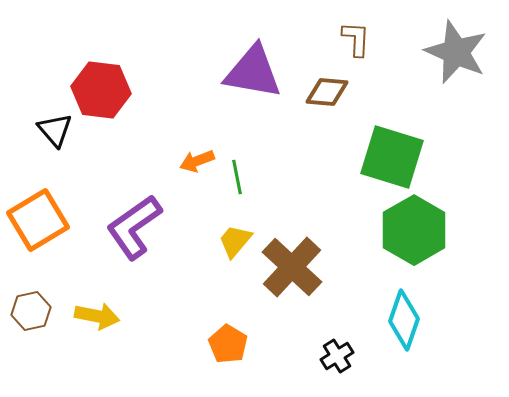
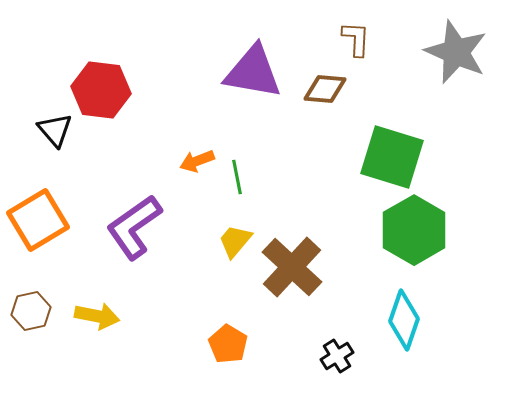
brown diamond: moved 2 px left, 3 px up
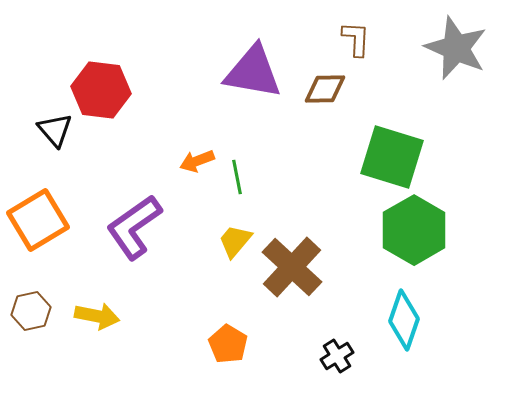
gray star: moved 4 px up
brown diamond: rotated 6 degrees counterclockwise
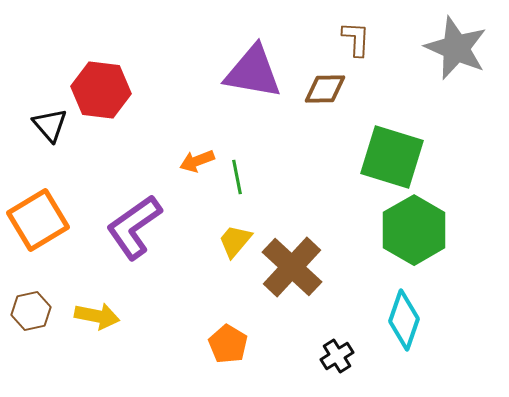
black triangle: moved 5 px left, 5 px up
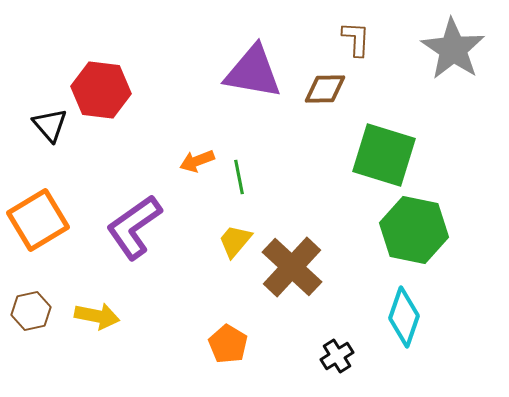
gray star: moved 3 px left, 1 px down; rotated 10 degrees clockwise
green square: moved 8 px left, 2 px up
green line: moved 2 px right
green hexagon: rotated 18 degrees counterclockwise
cyan diamond: moved 3 px up
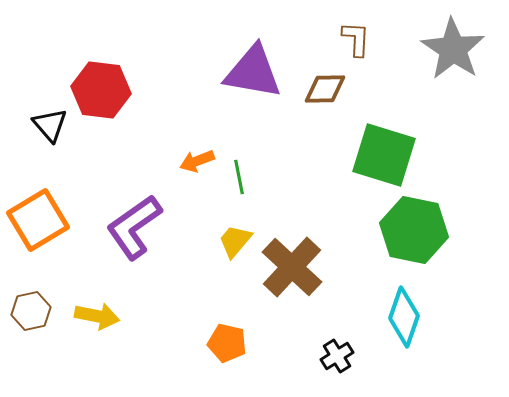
orange pentagon: moved 1 px left, 1 px up; rotated 18 degrees counterclockwise
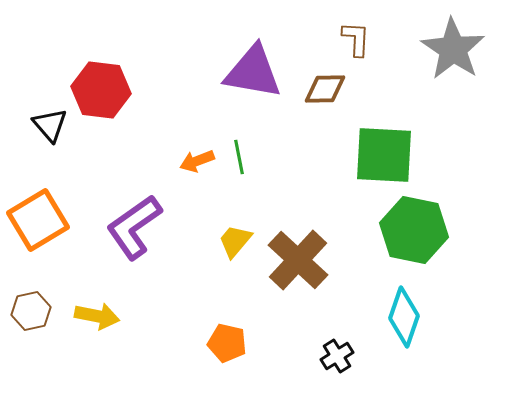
green square: rotated 14 degrees counterclockwise
green line: moved 20 px up
brown cross: moved 6 px right, 7 px up
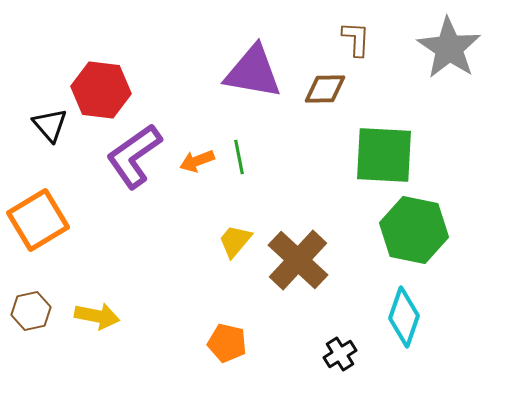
gray star: moved 4 px left, 1 px up
purple L-shape: moved 71 px up
black cross: moved 3 px right, 2 px up
